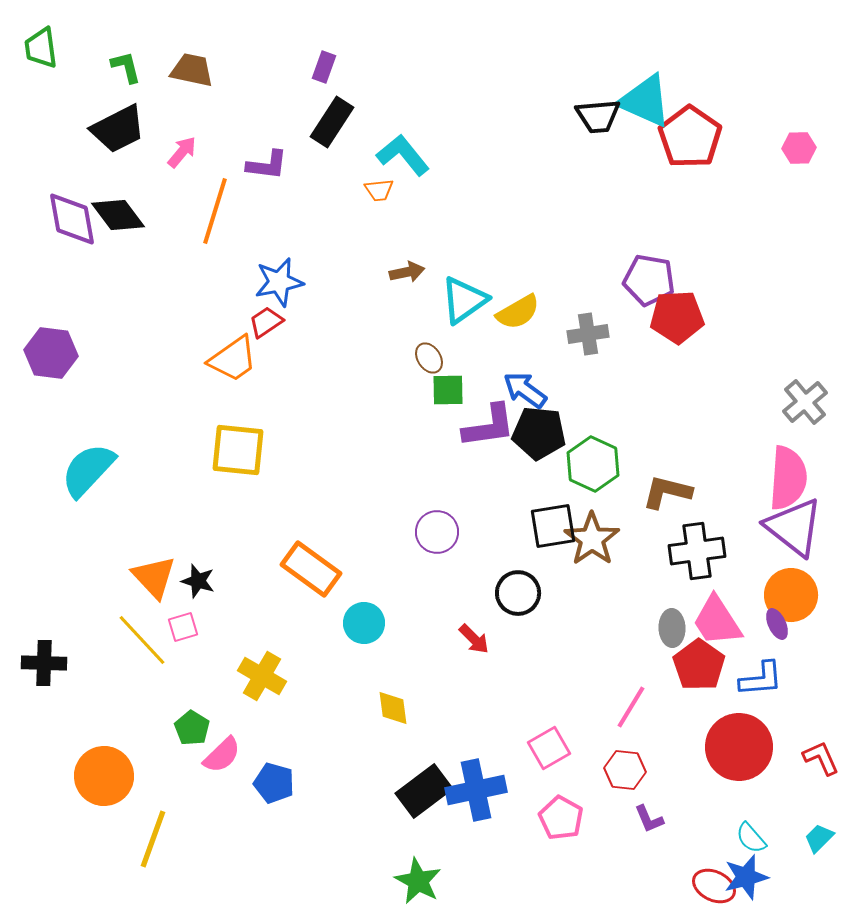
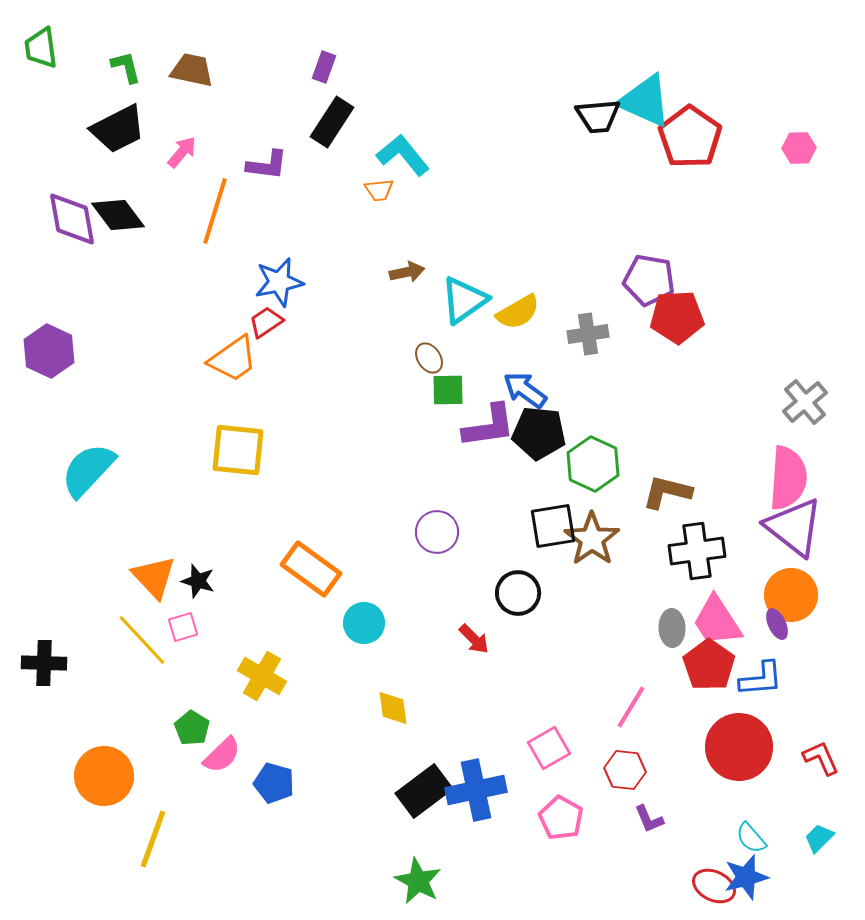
purple hexagon at (51, 353): moved 2 px left, 2 px up; rotated 18 degrees clockwise
red pentagon at (699, 665): moved 10 px right
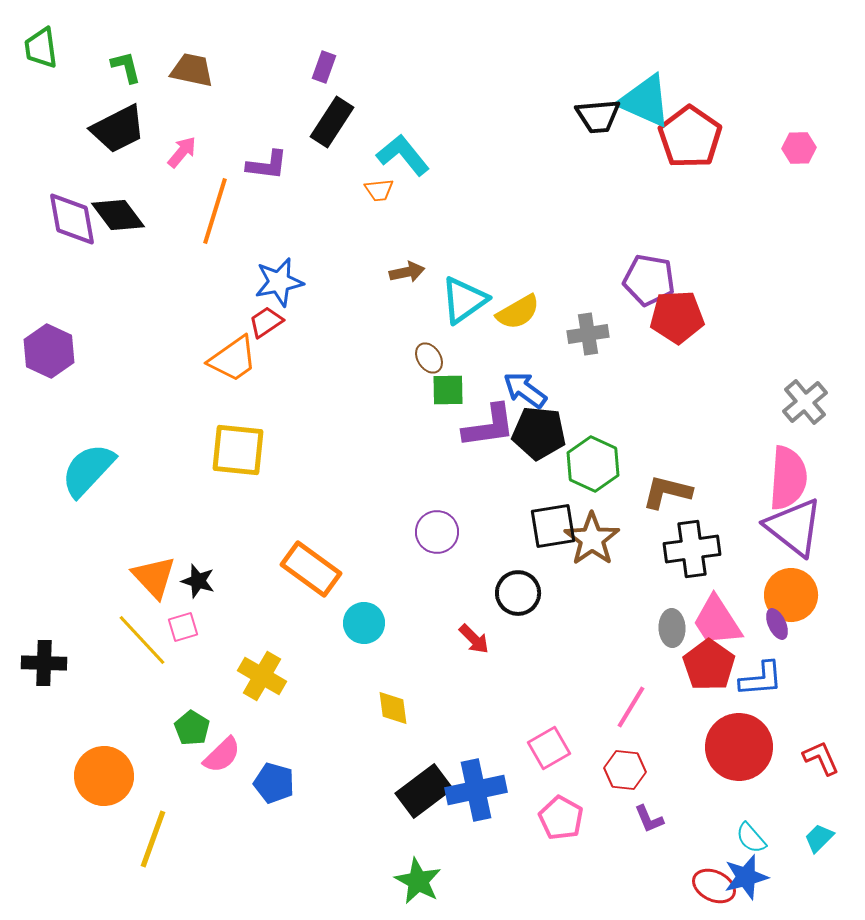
black cross at (697, 551): moved 5 px left, 2 px up
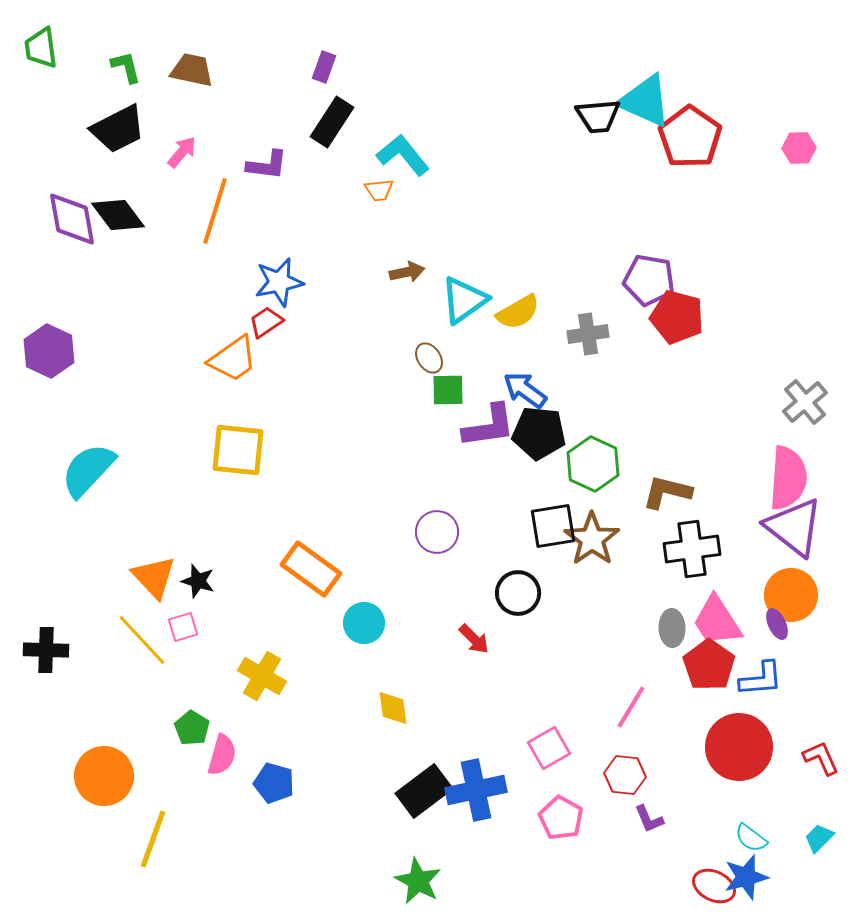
red pentagon at (677, 317): rotated 18 degrees clockwise
black cross at (44, 663): moved 2 px right, 13 px up
pink semicircle at (222, 755): rotated 30 degrees counterclockwise
red hexagon at (625, 770): moved 5 px down
cyan semicircle at (751, 838): rotated 12 degrees counterclockwise
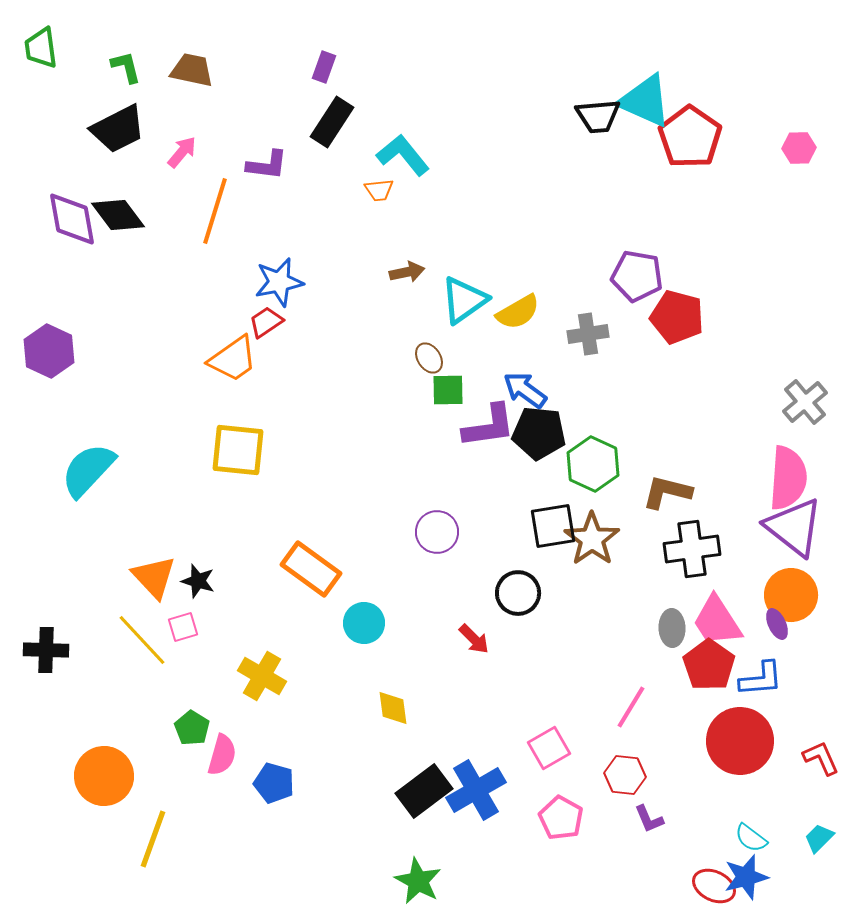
purple pentagon at (649, 280): moved 12 px left, 4 px up
red circle at (739, 747): moved 1 px right, 6 px up
blue cross at (476, 790): rotated 18 degrees counterclockwise
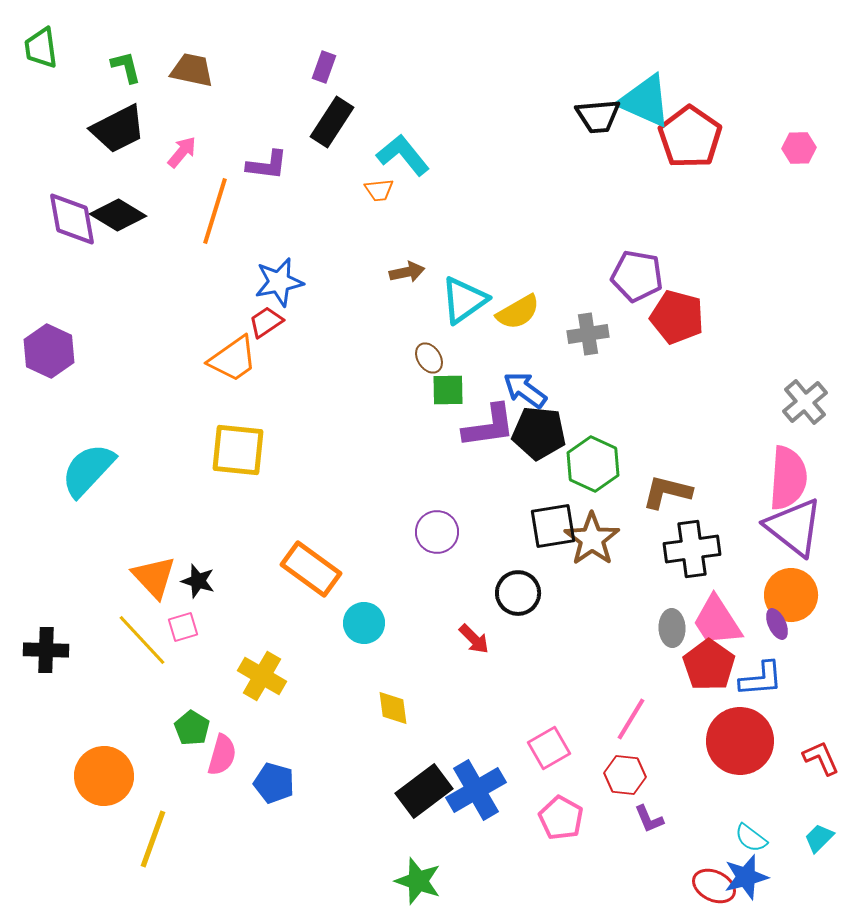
black diamond at (118, 215): rotated 22 degrees counterclockwise
pink line at (631, 707): moved 12 px down
green star at (418, 881): rotated 9 degrees counterclockwise
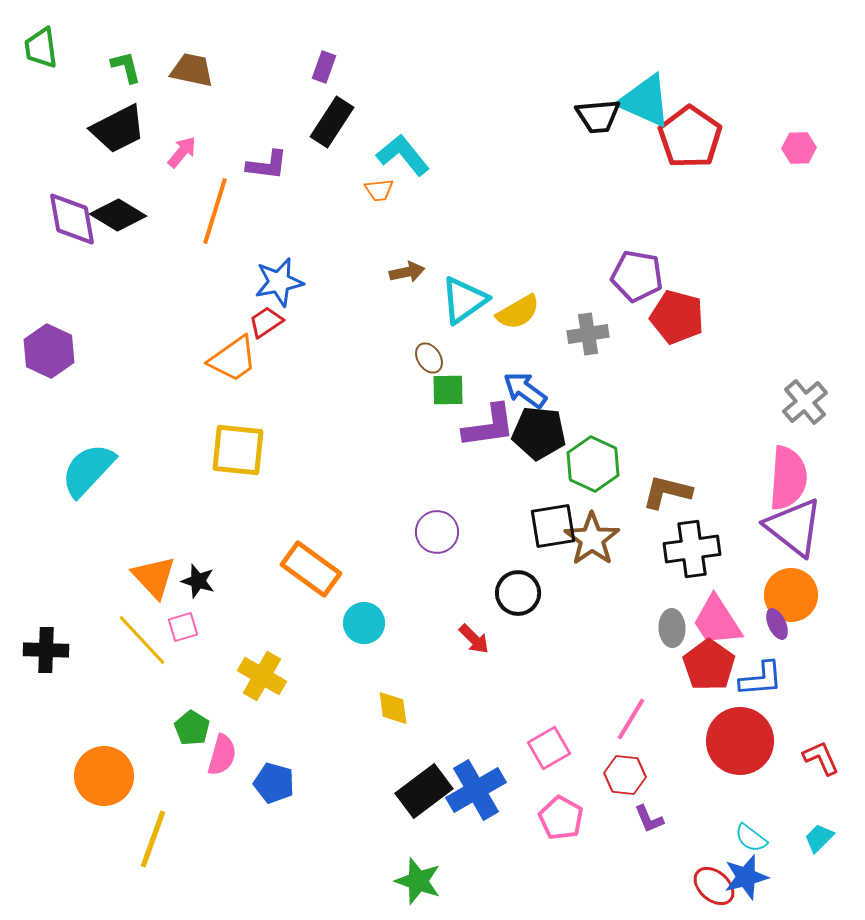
red ellipse at (714, 886): rotated 15 degrees clockwise
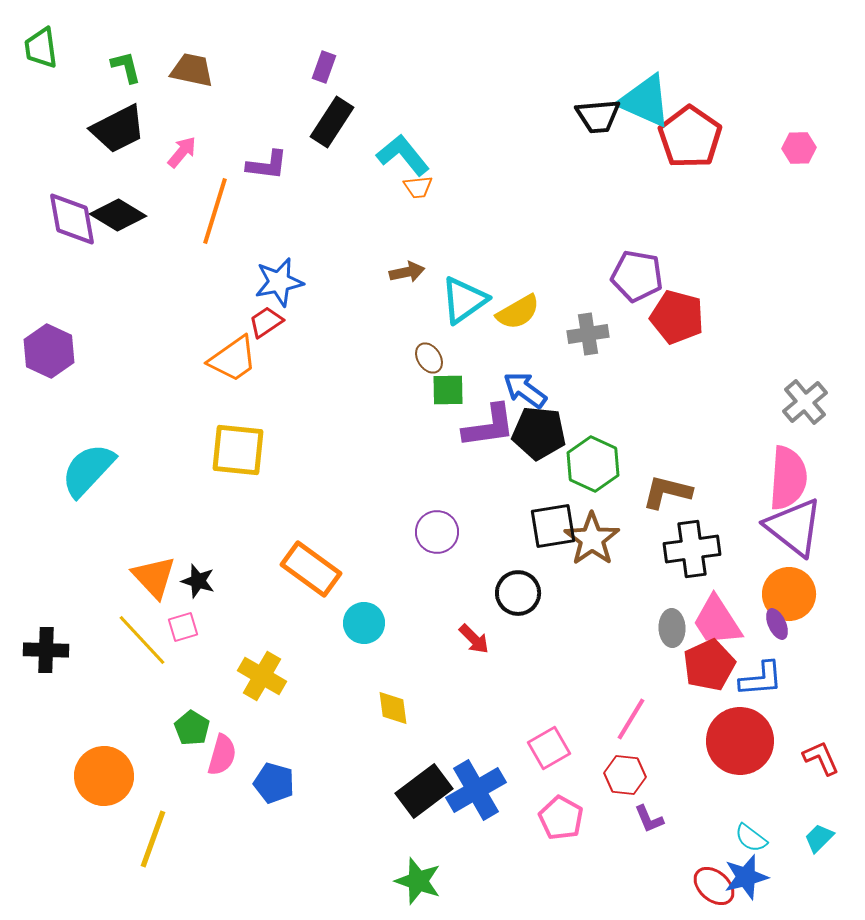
orange trapezoid at (379, 190): moved 39 px right, 3 px up
orange circle at (791, 595): moved 2 px left, 1 px up
red pentagon at (709, 665): rotated 12 degrees clockwise
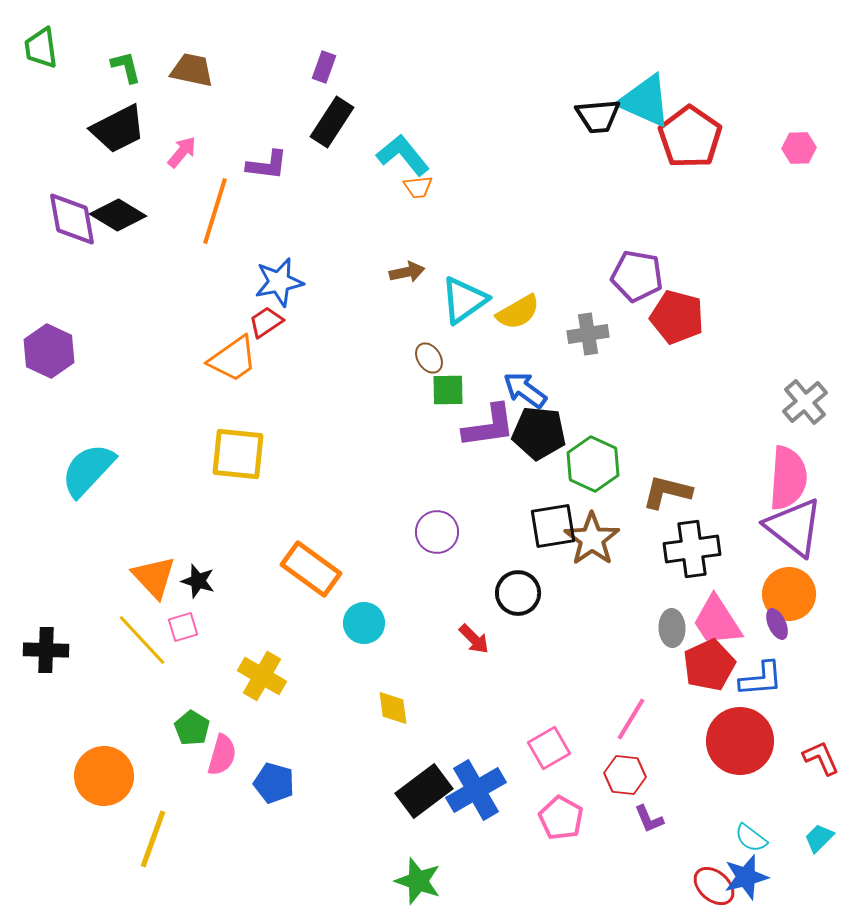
yellow square at (238, 450): moved 4 px down
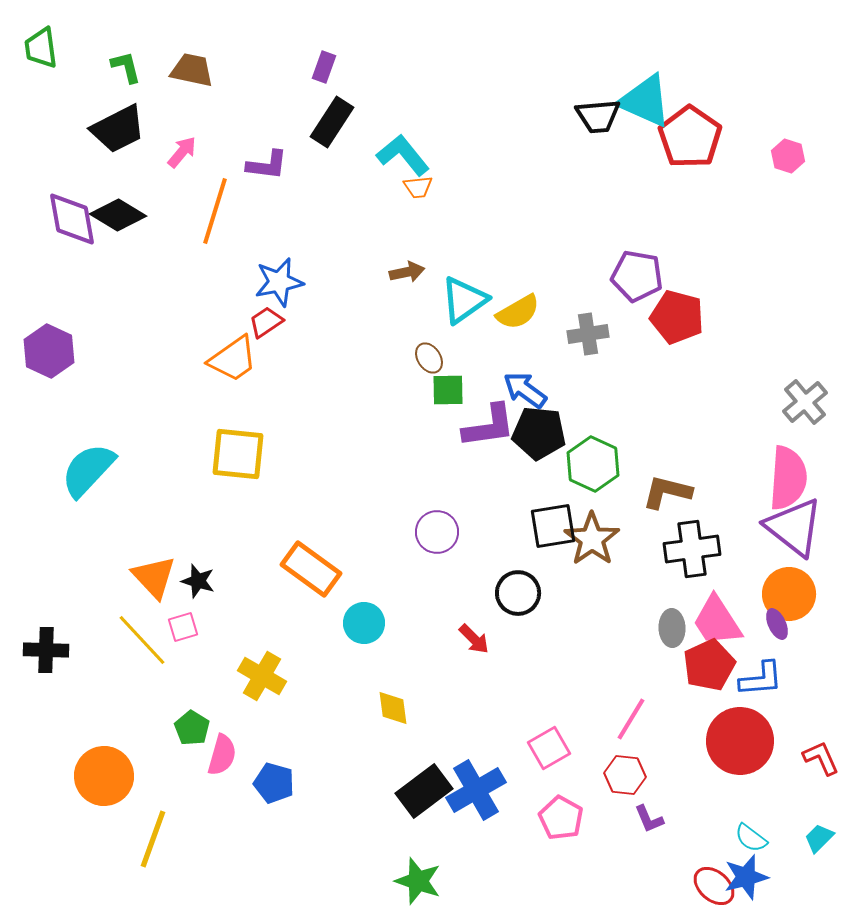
pink hexagon at (799, 148): moved 11 px left, 8 px down; rotated 20 degrees clockwise
